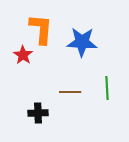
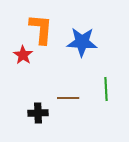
green line: moved 1 px left, 1 px down
brown line: moved 2 px left, 6 px down
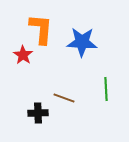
brown line: moved 4 px left; rotated 20 degrees clockwise
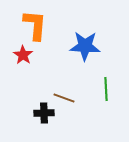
orange L-shape: moved 6 px left, 4 px up
blue star: moved 3 px right, 4 px down
black cross: moved 6 px right
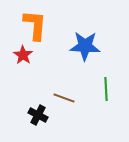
black cross: moved 6 px left, 2 px down; rotated 30 degrees clockwise
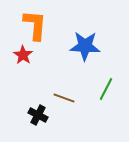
green line: rotated 30 degrees clockwise
